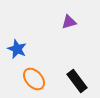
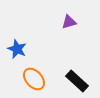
black rectangle: rotated 10 degrees counterclockwise
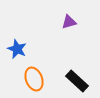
orange ellipse: rotated 20 degrees clockwise
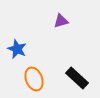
purple triangle: moved 8 px left, 1 px up
black rectangle: moved 3 px up
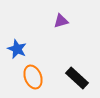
orange ellipse: moved 1 px left, 2 px up
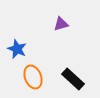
purple triangle: moved 3 px down
black rectangle: moved 4 px left, 1 px down
